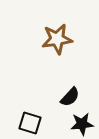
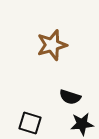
brown star: moved 5 px left, 6 px down; rotated 8 degrees counterclockwise
black semicircle: rotated 65 degrees clockwise
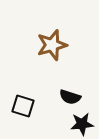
black square: moved 7 px left, 17 px up
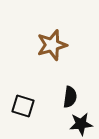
black semicircle: rotated 100 degrees counterclockwise
black star: moved 1 px left
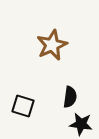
brown star: rotated 8 degrees counterclockwise
black star: rotated 15 degrees clockwise
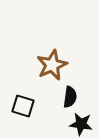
brown star: moved 20 px down
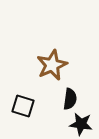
black semicircle: moved 2 px down
